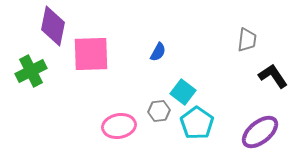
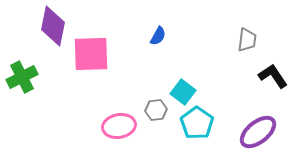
blue semicircle: moved 16 px up
green cross: moved 9 px left, 6 px down
gray hexagon: moved 3 px left, 1 px up
purple ellipse: moved 2 px left
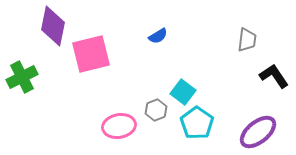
blue semicircle: rotated 30 degrees clockwise
pink square: rotated 12 degrees counterclockwise
black L-shape: moved 1 px right
gray hexagon: rotated 15 degrees counterclockwise
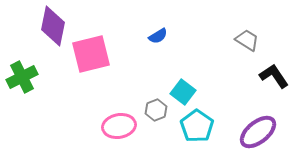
gray trapezoid: rotated 65 degrees counterclockwise
cyan pentagon: moved 3 px down
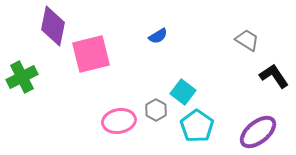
gray hexagon: rotated 10 degrees counterclockwise
pink ellipse: moved 5 px up
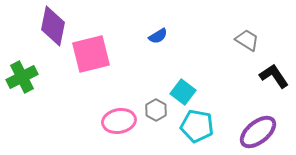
cyan pentagon: rotated 24 degrees counterclockwise
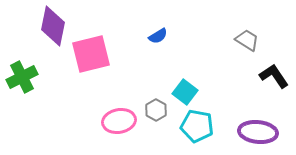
cyan square: moved 2 px right
purple ellipse: rotated 45 degrees clockwise
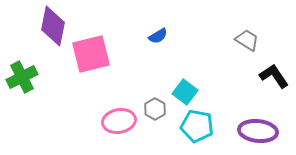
gray hexagon: moved 1 px left, 1 px up
purple ellipse: moved 1 px up
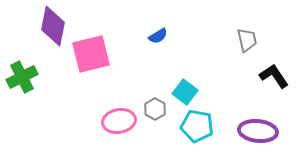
gray trapezoid: rotated 45 degrees clockwise
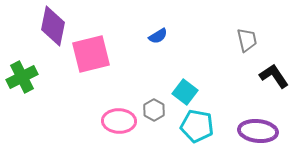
gray hexagon: moved 1 px left, 1 px down
pink ellipse: rotated 12 degrees clockwise
